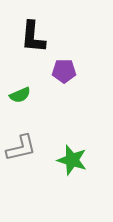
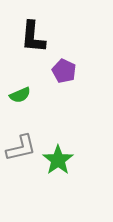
purple pentagon: rotated 25 degrees clockwise
green star: moved 14 px left; rotated 20 degrees clockwise
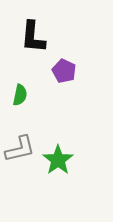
green semicircle: rotated 55 degrees counterclockwise
gray L-shape: moved 1 px left, 1 px down
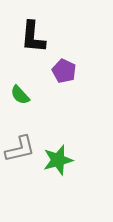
green semicircle: rotated 125 degrees clockwise
green star: rotated 20 degrees clockwise
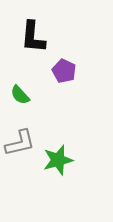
gray L-shape: moved 6 px up
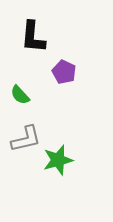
purple pentagon: moved 1 px down
gray L-shape: moved 6 px right, 4 px up
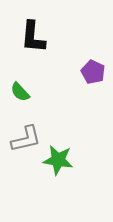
purple pentagon: moved 29 px right
green semicircle: moved 3 px up
green star: rotated 24 degrees clockwise
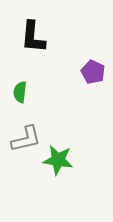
green semicircle: rotated 50 degrees clockwise
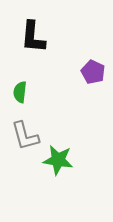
gray L-shape: moved 1 px left, 3 px up; rotated 88 degrees clockwise
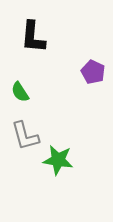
green semicircle: rotated 40 degrees counterclockwise
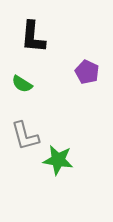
purple pentagon: moved 6 px left
green semicircle: moved 2 px right, 8 px up; rotated 25 degrees counterclockwise
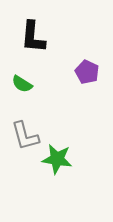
green star: moved 1 px left, 1 px up
